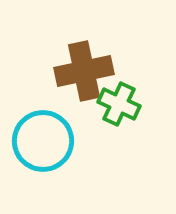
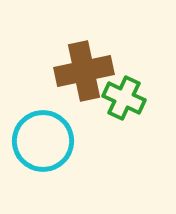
green cross: moved 5 px right, 6 px up
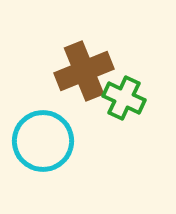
brown cross: rotated 10 degrees counterclockwise
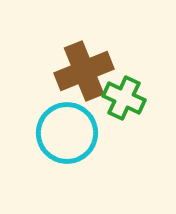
cyan circle: moved 24 px right, 8 px up
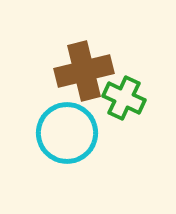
brown cross: rotated 8 degrees clockwise
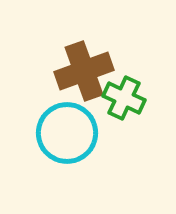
brown cross: rotated 6 degrees counterclockwise
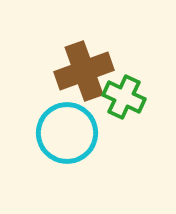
green cross: moved 1 px up
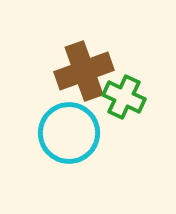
cyan circle: moved 2 px right
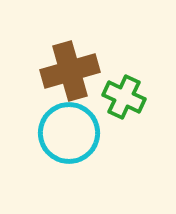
brown cross: moved 14 px left; rotated 4 degrees clockwise
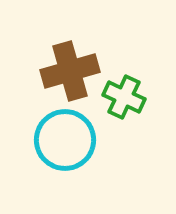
cyan circle: moved 4 px left, 7 px down
